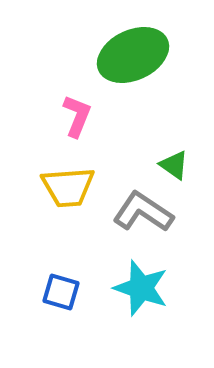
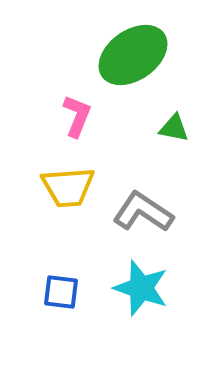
green ellipse: rotated 10 degrees counterclockwise
green triangle: moved 37 px up; rotated 24 degrees counterclockwise
blue square: rotated 9 degrees counterclockwise
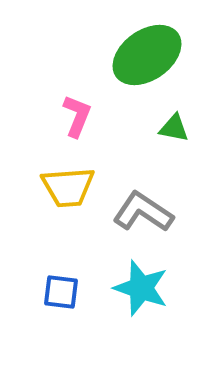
green ellipse: moved 14 px right
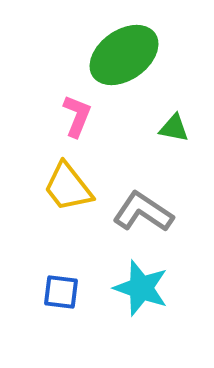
green ellipse: moved 23 px left
yellow trapezoid: rotated 56 degrees clockwise
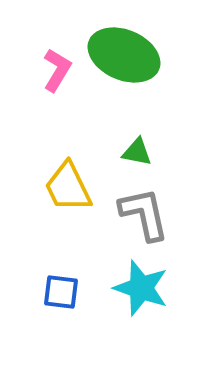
green ellipse: rotated 58 degrees clockwise
pink L-shape: moved 20 px left, 46 px up; rotated 9 degrees clockwise
green triangle: moved 37 px left, 24 px down
yellow trapezoid: rotated 12 degrees clockwise
gray L-shape: moved 1 px right, 2 px down; rotated 44 degrees clockwise
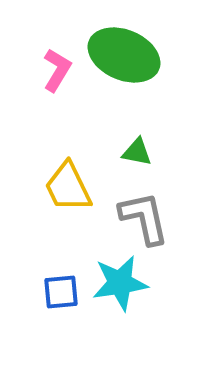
gray L-shape: moved 4 px down
cyan star: moved 21 px left, 5 px up; rotated 28 degrees counterclockwise
blue square: rotated 12 degrees counterclockwise
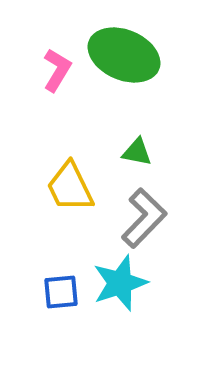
yellow trapezoid: moved 2 px right
gray L-shape: rotated 56 degrees clockwise
cyan star: rotated 10 degrees counterclockwise
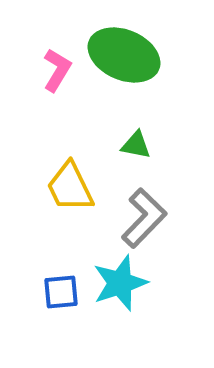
green triangle: moved 1 px left, 7 px up
